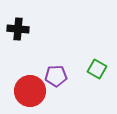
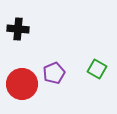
purple pentagon: moved 2 px left, 3 px up; rotated 20 degrees counterclockwise
red circle: moved 8 px left, 7 px up
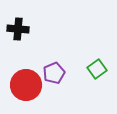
green square: rotated 24 degrees clockwise
red circle: moved 4 px right, 1 px down
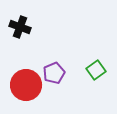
black cross: moved 2 px right, 2 px up; rotated 15 degrees clockwise
green square: moved 1 px left, 1 px down
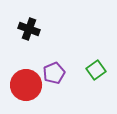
black cross: moved 9 px right, 2 px down
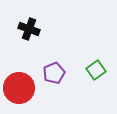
red circle: moved 7 px left, 3 px down
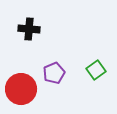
black cross: rotated 15 degrees counterclockwise
red circle: moved 2 px right, 1 px down
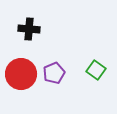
green square: rotated 18 degrees counterclockwise
red circle: moved 15 px up
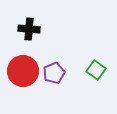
red circle: moved 2 px right, 3 px up
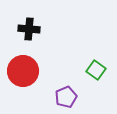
purple pentagon: moved 12 px right, 24 px down
